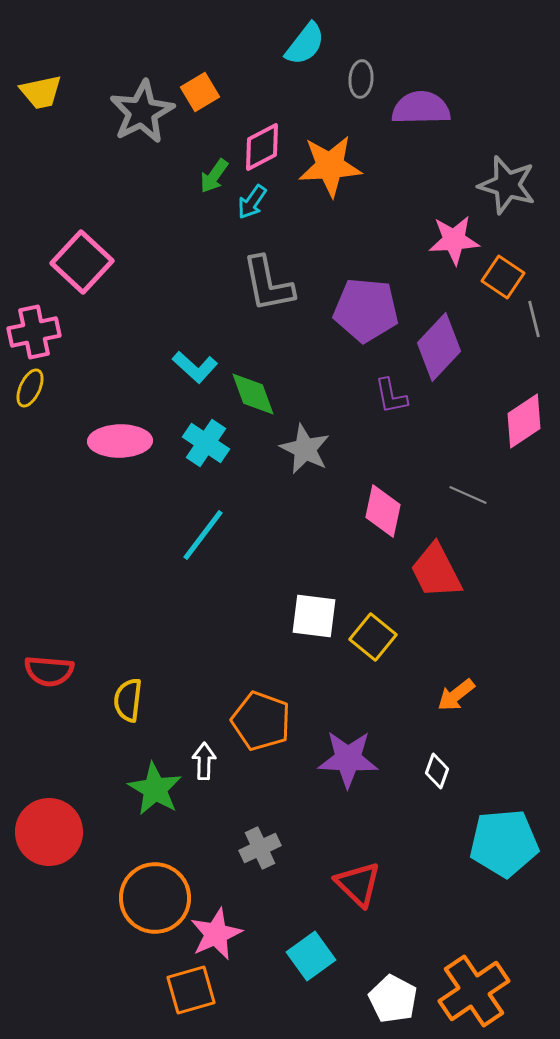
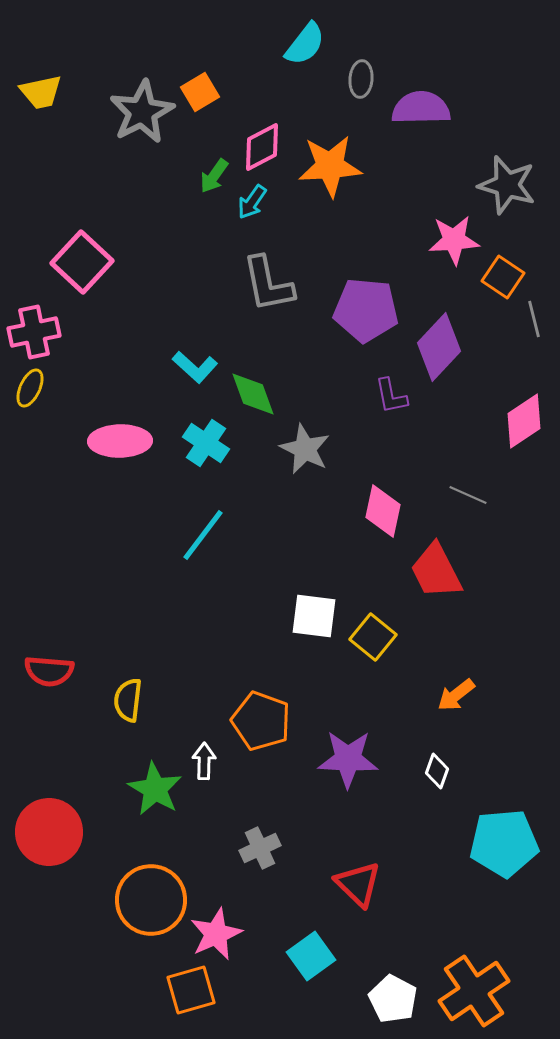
orange circle at (155, 898): moved 4 px left, 2 px down
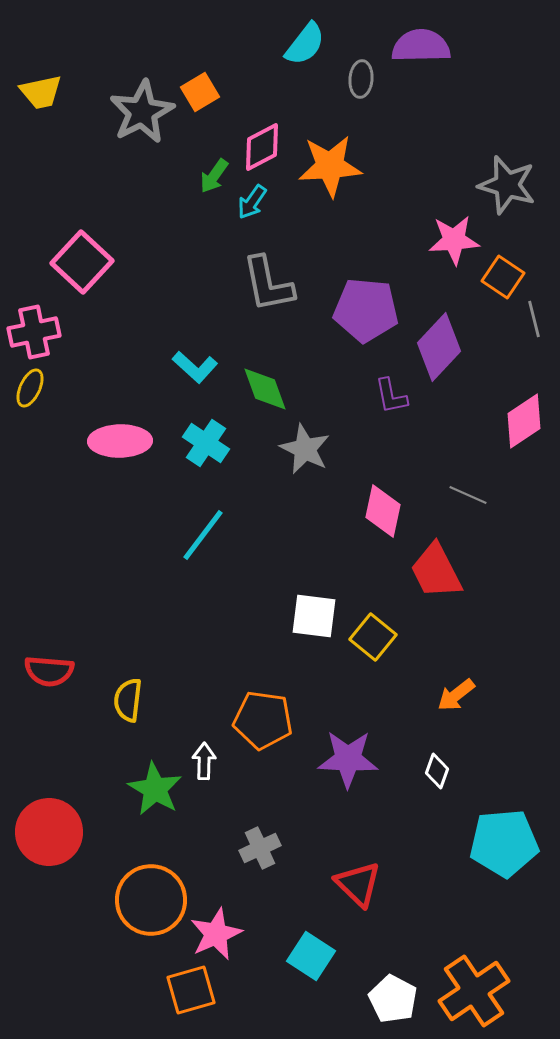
purple semicircle at (421, 108): moved 62 px up
green diamond at (253, 394): moved 12 px right, 5 px up
orange pentagon at (261, 721): moved 2 px right, 1 px up; rotated 12 degrees counterclockwise
cyan square at (311, 956): rotated 21 degrees counterclockwise
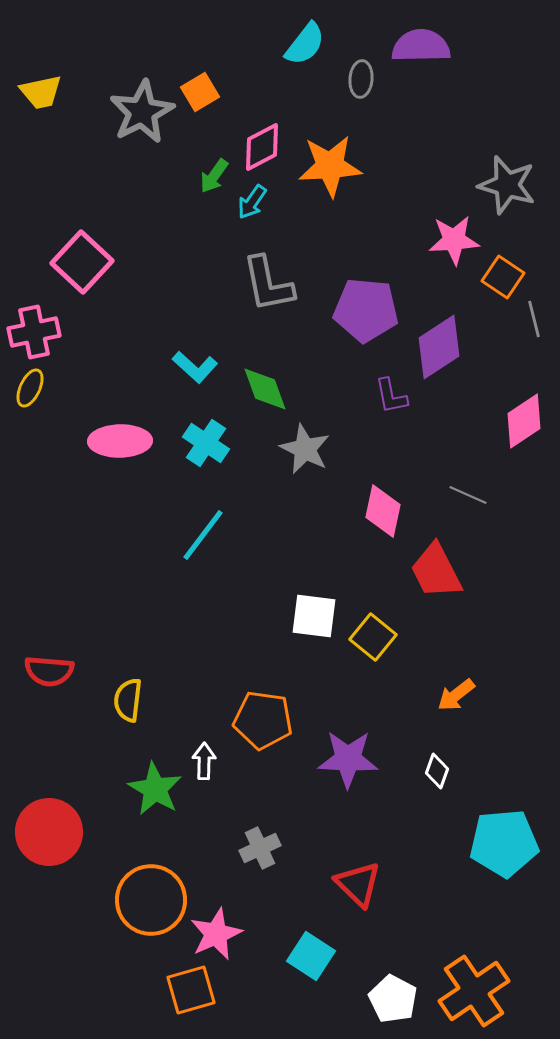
purple diamond at (439, 347): rotated 14 degrees clockwise
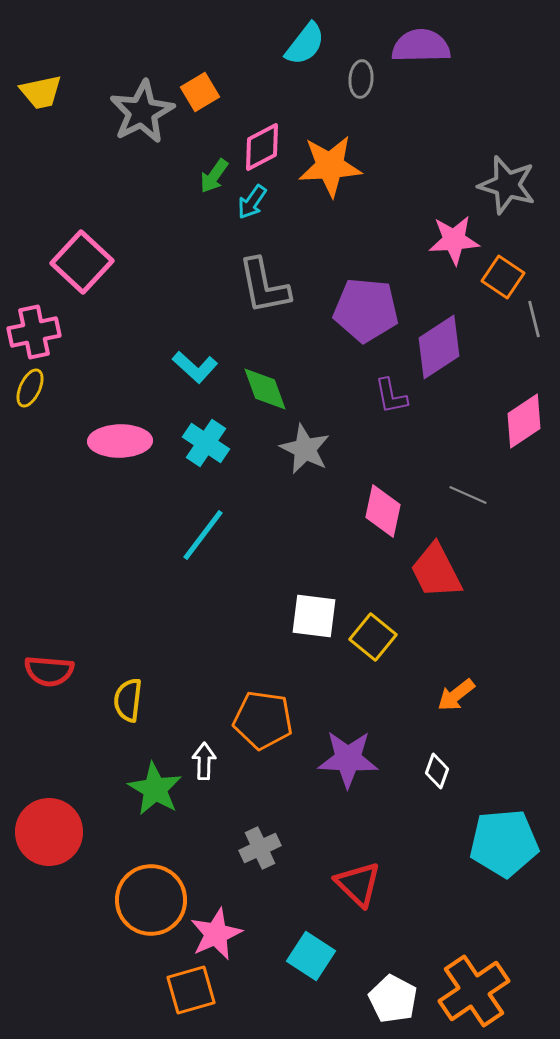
gray L-shape at (268, 284): moved 4 px left, 2 px down
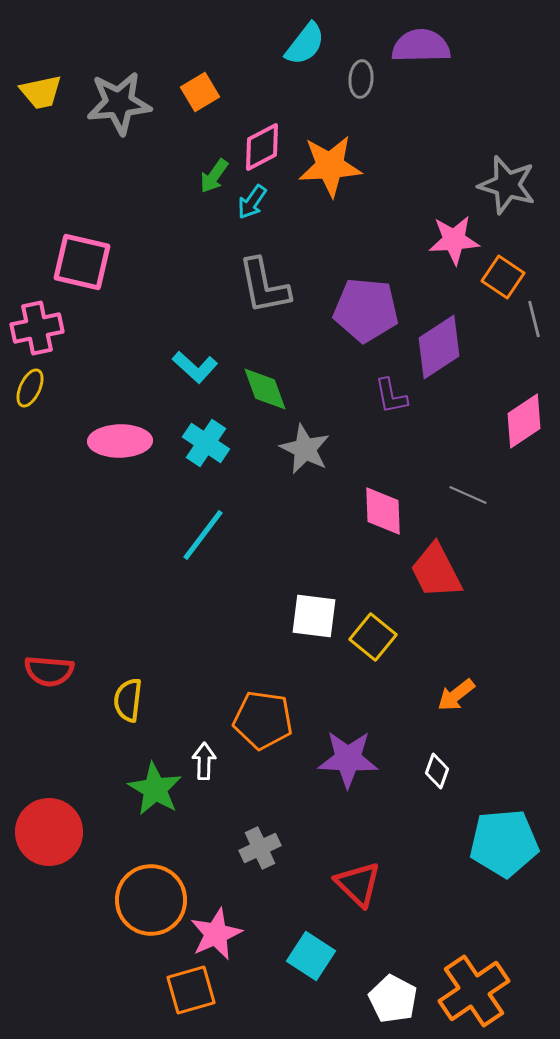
gray star at (142, 112): moved 23 px left, 9 px up; rotated 22 degrees clockwise
pink square at (82, 262): rotated 30 degrees counterclockwise
pink cross at (34, 332): moved 3 px right, 4 px up
pink diamond at (383, 511): rotated 14 degrees counterclockwise
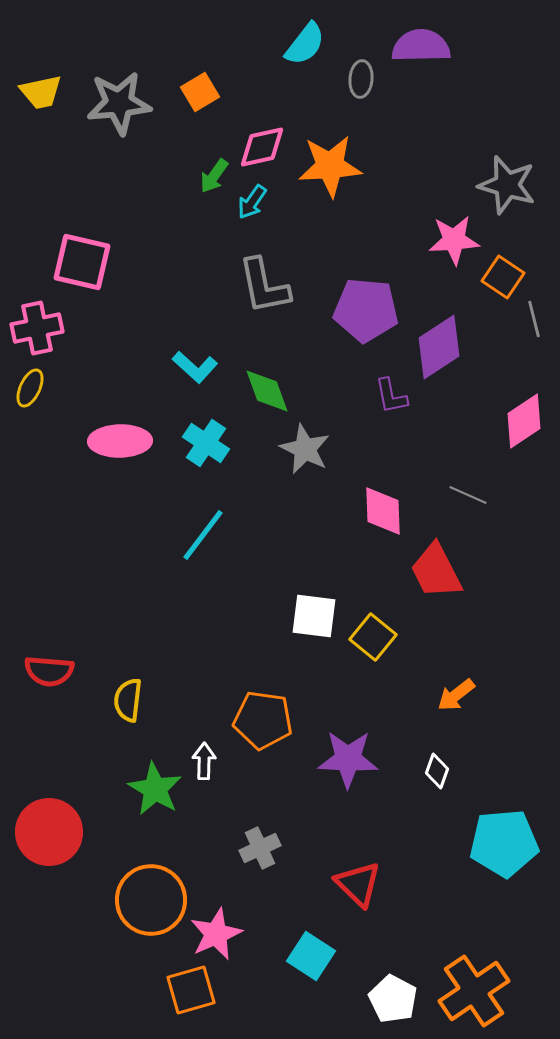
pink diamond at (262, 147): rotated 15 degrees clockwise
green diamond at (265, 389): moved 2 px right, 2 px down
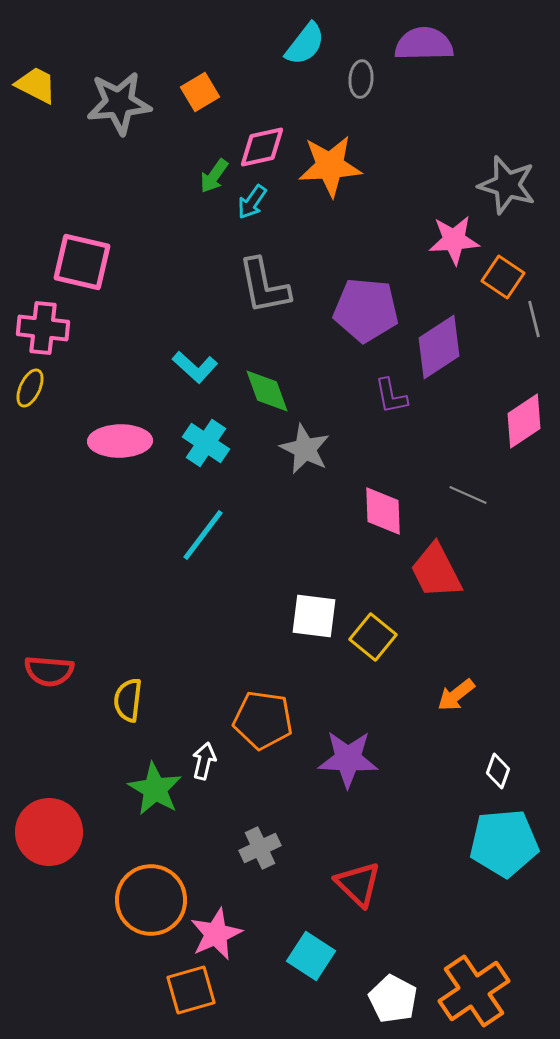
purple semicircle at (421, 46): moved 3 px right, 2 px up
yellow trapezoid at (41, 92): moved 5 px left, 7 px up; rotated 141 degrees counterclockwise
pink cross at (37, 328): moved 6 px right; rotated 18 degrees clockwise
white arrow at (204, 761): rotated 12 degrees clockwise
white diamond at (437, 771): moved 61 px right
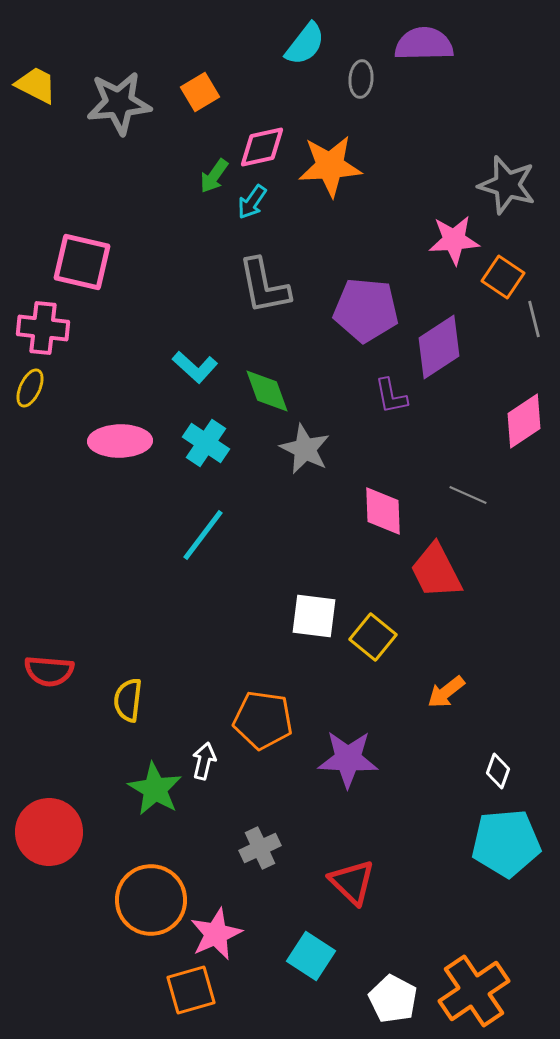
orange arrow at (456, 695): moved 10 px left, 3 px up
cyan pentagon at (504, 843): moved 2 px right
red triangle at (358, 884): moved 6 px left, 2 px up
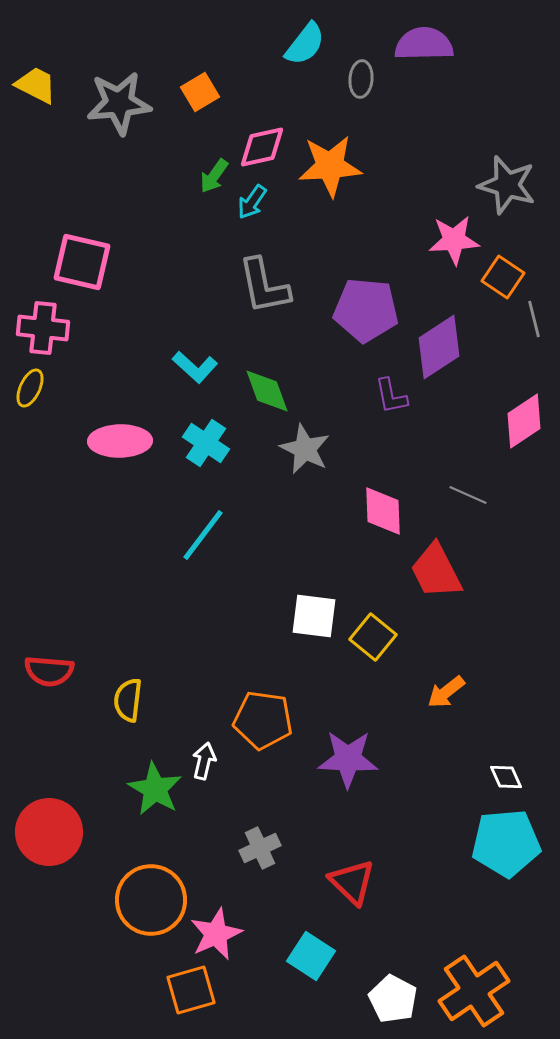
white diamond at (498, 771): moved 8 px right, 6 px down; rotated 44 degrees counterclockwise
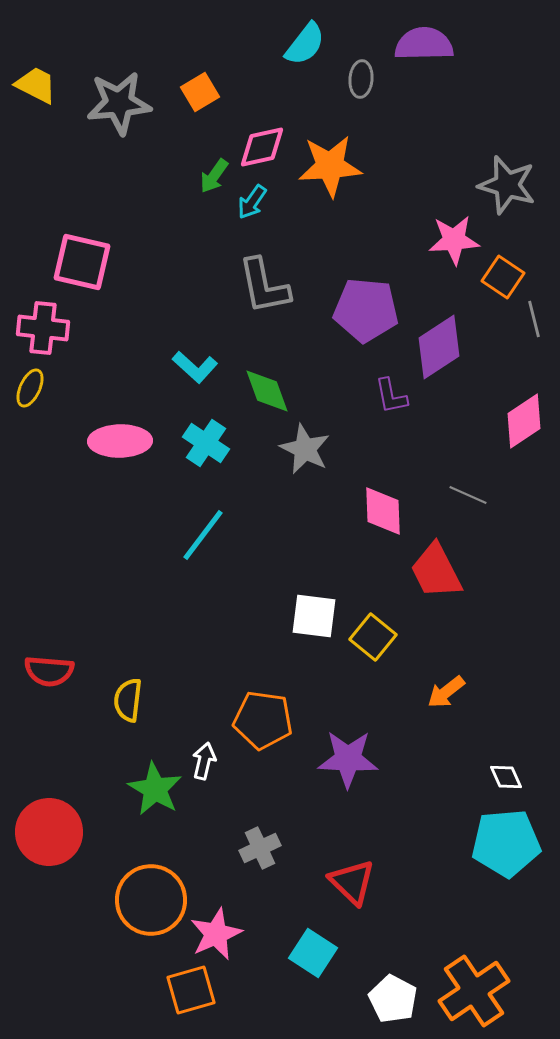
cyan square at (311, 956): moved 2 px right, 3 px up
